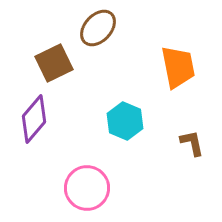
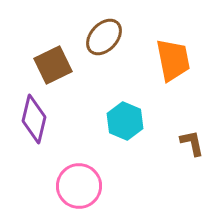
brown ellipse: moved 6 px right, 9 px down
brown square: moved 1 px left, 2 px down
orange trapezoid: moved 5 px left, 7 px up
purple diamond: rotated 27 degrees counterclockwise
pink circle: moved 8 px left, 2 px up
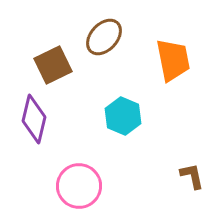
cyan hexagon: moved 2 px left, 5 px up
brown L-shape: moved 33 px down
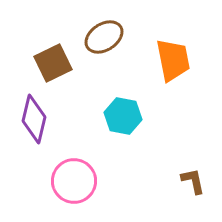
brown ellipse: rotated 15 degrees clockwise
brown square: moved 2 px up
cyan hexagon: rotated 12 degrees counterclockwise
brown L-shape: moved 1 px right, 5 px down
pink circle: moved 5 px left, 5 px up
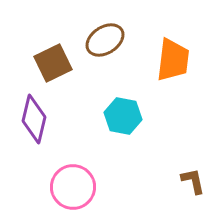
brown ellipse: moved 1 px right, 3 px down
orange trapezoid: rotated 18 degrees clockwise
pink circle: moved 1 px left, 6 px down
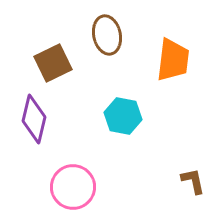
brown ellipse: moved 2 px right, 5 px up; rotated 69 degrees counterclockwise
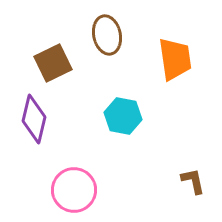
orange trapezoid: moved 2 px right, 1 px up; rotated 15 degrees counterclockwise
pink circle: moved 1 px right, 3 px down
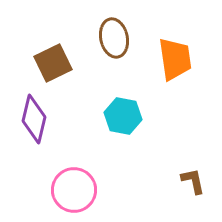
brown ellipse: moved 7 px right, 3 px down
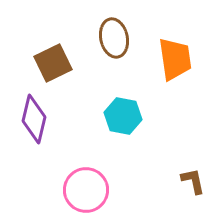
pink circle: moved 12 px right
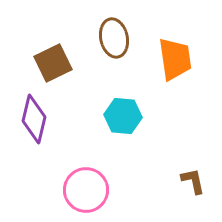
cyan hexagon: rotated 6 degrees counterclockwise
